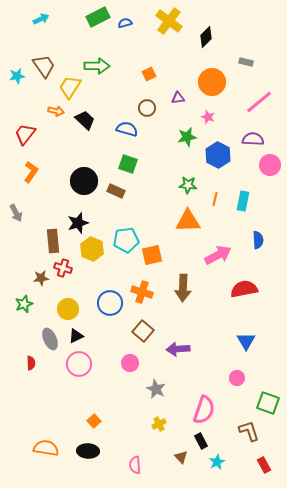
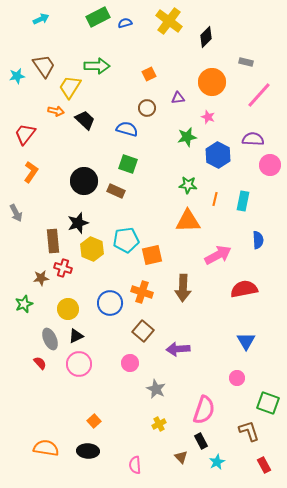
pink line at (259, 102): moved 7 px up; rotated 8 degrees counterclockwise
red semicircle at (31, 363): moved 9 px right; rotated 40 degrees counterclockwise
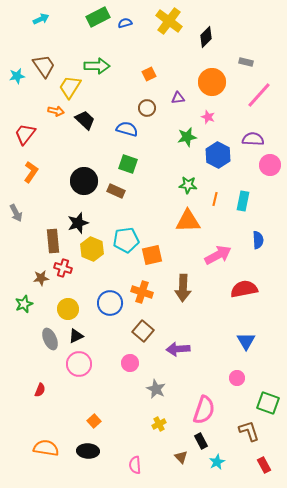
red semicircle at (40, 363): moved 27 px down; rotated 64 degrees clockwise
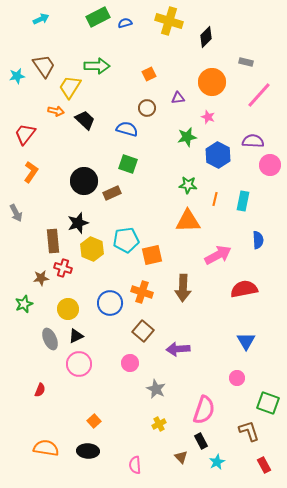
yellow cross at (169, 21): rotated 20 degrees counterclockwise
purple semicircle at (253, 139): moved 2 px down
brown rectangle at (116, 191): moved 4 px left, 2 px down; rotated 48 degrees counterclockwise
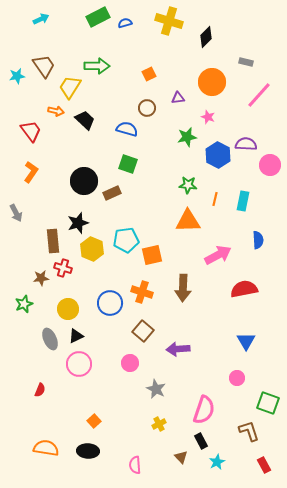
red trapezoid at (25, 134): moved 6 px right, 3 px up; rotated 105 degrees clockwise
purple semicircle at (253, 141): moved 7 px left, 3 px down
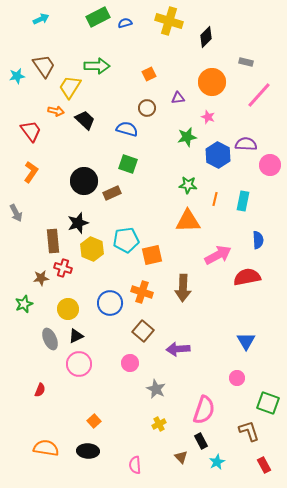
red semicircle at (244, 289): moved 3 px right, 12 px up
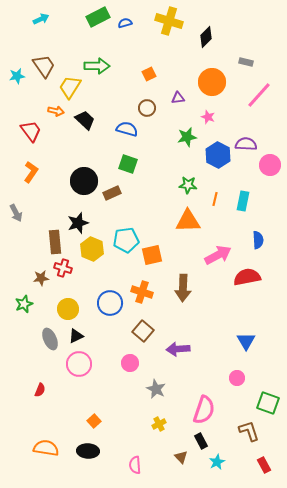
brown rectangle at (53, 241): moved 2 px right, 1 px down
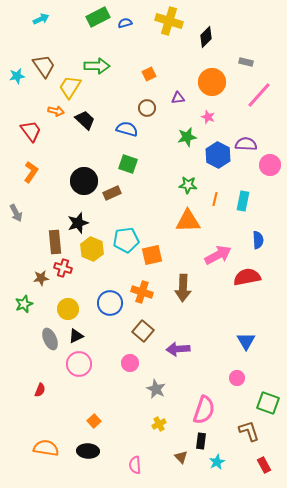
black rectangle at (201, 441): rotated 35 degrees clockwise
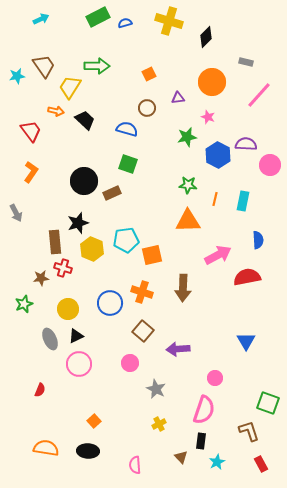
pink circle at (237, 378): moved 22 px left
red rectangle at (264, 465): moved 3 px left, 1 px up
